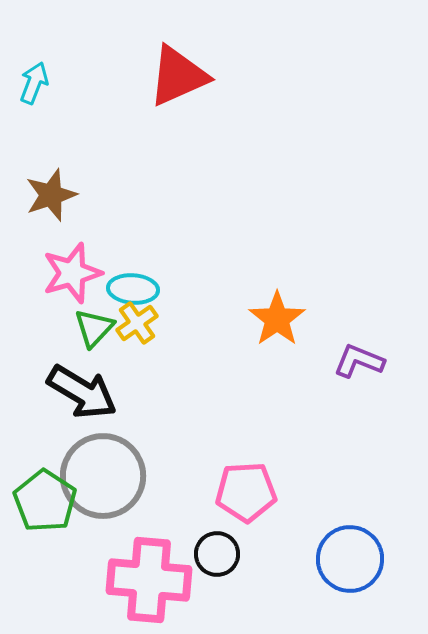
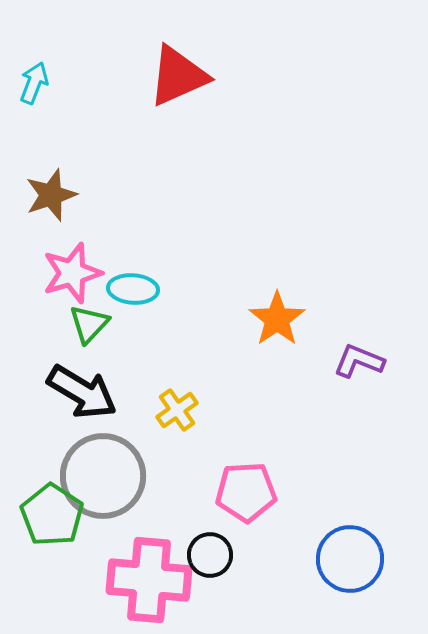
yellow cross: moved 40 px right, 87 px down
green triangle: moved 5 px left, 4 px up
green pentagon: moved 7 px right, 14 px down
black circle: moved 7 px left, 1 px down
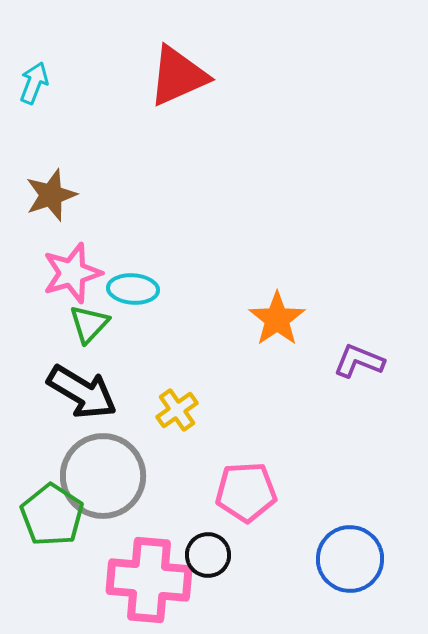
black circle: moved 2 px left
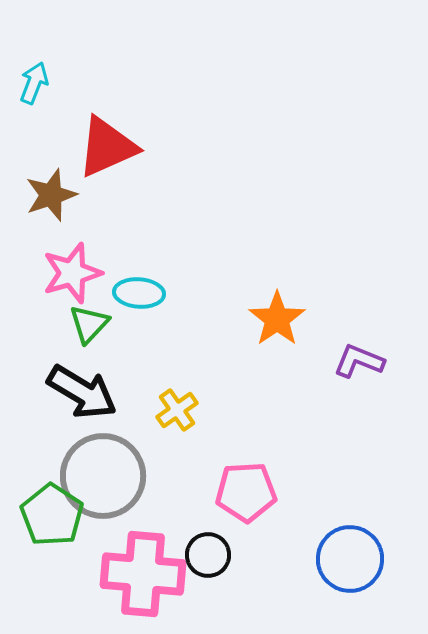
red triangle: moved 71 px left, 71 px down
cyan ellipse: moved 6 px right, 4 px down
pink cross: moved 6 px left, 6 px up
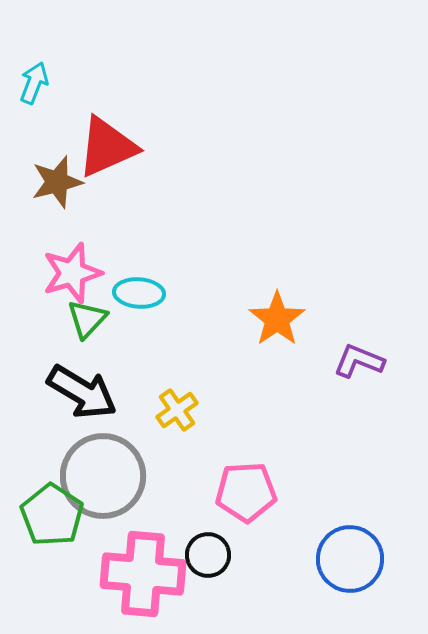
brown star: moved 6 px right, 13 px up; rotated 4 degrees clockwise
green triangle: moved 2 px left, 5 px up
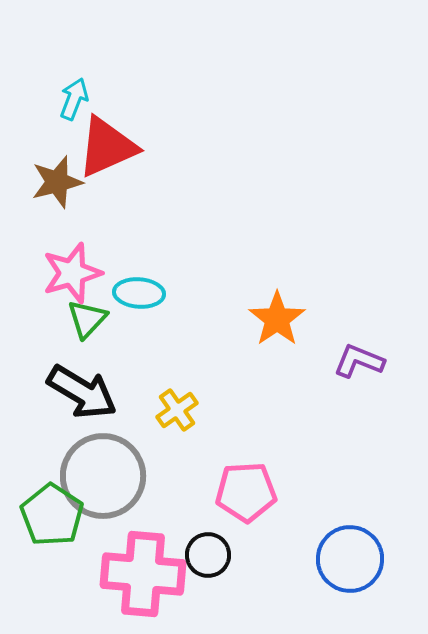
cyan arrow: moved 40 px right, 16 px down
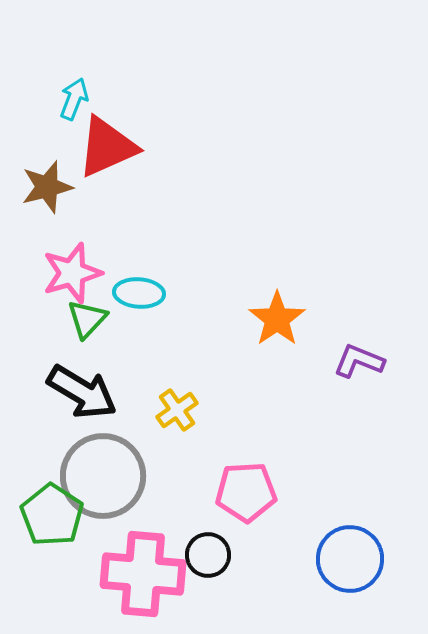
brown star: moved 10 px left, 5 px down
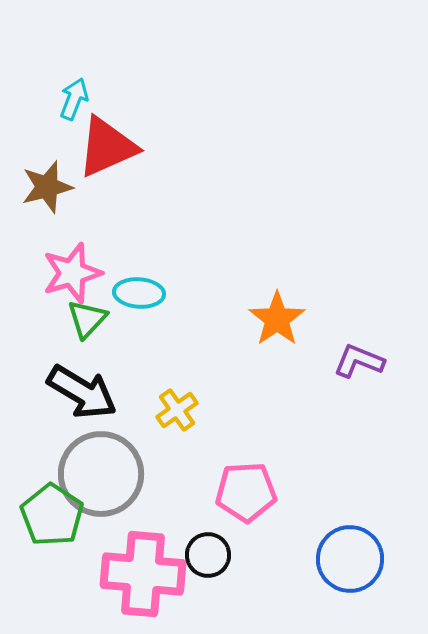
gray circle: moved 2 px left, 2 px up
